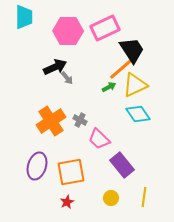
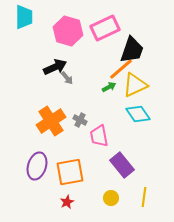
pink hexagon: rotated 16 degrees clockwise
black trapezoid: rotated 52 degrees clockwise
pink trapezoid: moved 3 px up; rotated 35 degrees clockwise
orange square: moved 1 px left
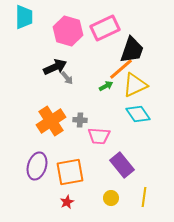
green arrow: moved 3 px left, 1 px up
gray cross: rotated 24 degrees counterclockwise
pink trapezoid: rotated 75 degrees counterclockwise
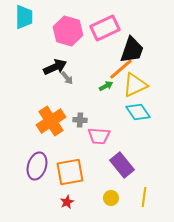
cyan diamond: moved 2 px up
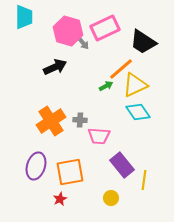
black trapezoid: moved 11 px right, 8 px up; rotated 104 degrees clockwise
gray arrow: moved 16 px right, 35 px up
purple ellipse: moved 1 px left
yellow line: moved 17 px up
red star: moved 7 px left, 3 px up
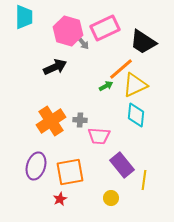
cyan diamond: moved 2 px left, 3 px down; rotated 40 degrees clockwise
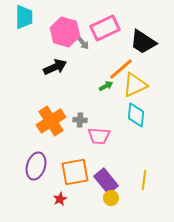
pink hexagon: moved 3 px left, 1 px down
purple rectangle: moved 16 px left, 16 px down
orange square: moved 5 px right
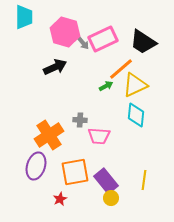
pink rectangle: moved 2 px left, 11 px down
orange cross: moved 2 px left, 14 px down
